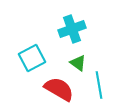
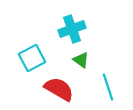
green triangle: moved 3 px right, 3 px up
cyan line: moved 9 px right, 2 px down; rotated 8 degrees counterclockwise
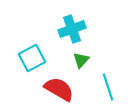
green triangle: rotated 36 degrees clockwise
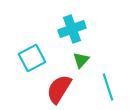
red semicircle: rotated 88 degrees counterclockwise
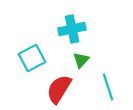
cyan cross: rotated 8 degrees clockwise
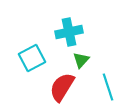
cyan cross: moved 3 px left, 3 px down
red semicircle: moved 3 px right, 2 px up
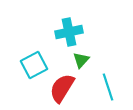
cyan square: moved 2 px right, 7 px down
red semicircle: moved 1 px down
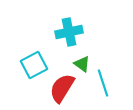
green triangle: moved 1 px right, 4 px down; rotated 36 degrees counterclockwise
cyan line: moved 5 px left, 4 px up
